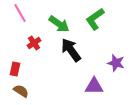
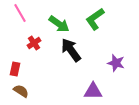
purple triangle: moved 1 px left, 5 px down
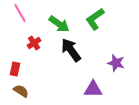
purple triangle: moved 2 px up
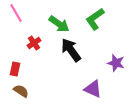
pink line: moved 4 px left
purple triangle: rotated 24 degrees clockwise
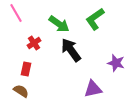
red rectangle: moved 11 px right
purple triangle: rotated 36 degrees counterclockwise
